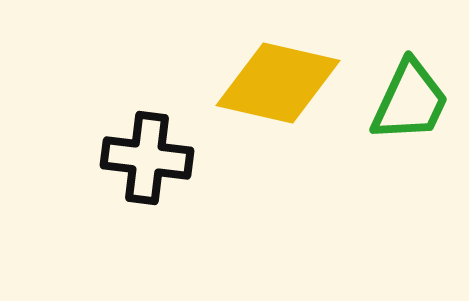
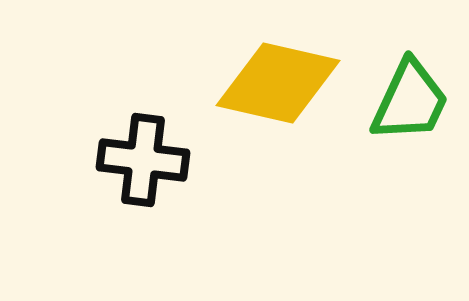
black cross: moved 4 px left, 2 px down
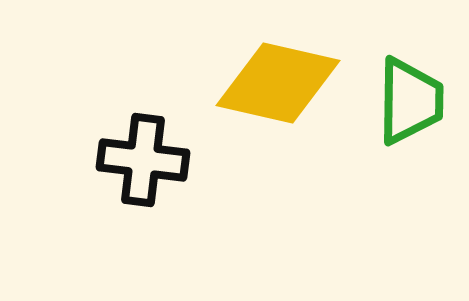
green trapezoid: rotated 24 degrees counterclockwise
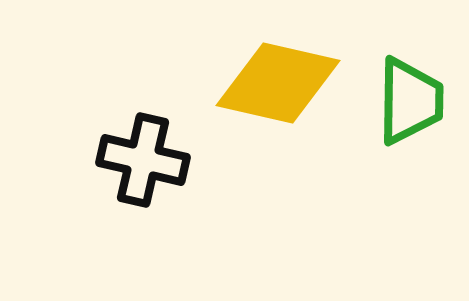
black cross: rotated 6 degrees clockwise
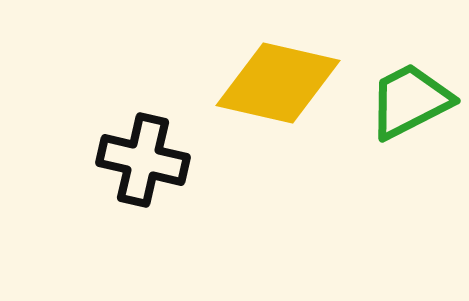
green trapezoid: rotated 118 degrees counterclockwise
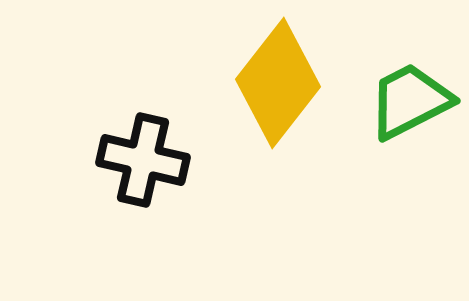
yellow diamond: rotated 65 degrees counterclockwise
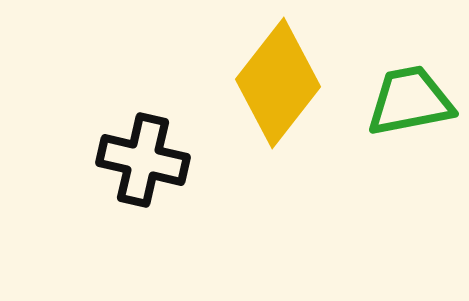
green trapezoid: rotated 16 degrees clockwise
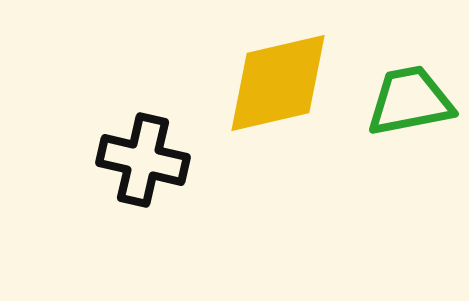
yellow diamond: rotated 39 degrees clockwise
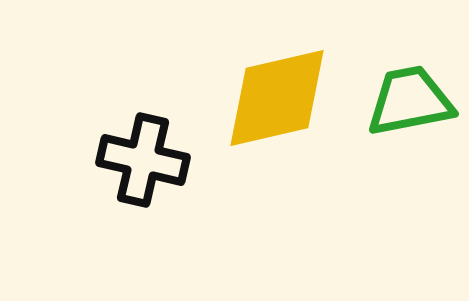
yellow diamond: moved 1 px left, 15 px down
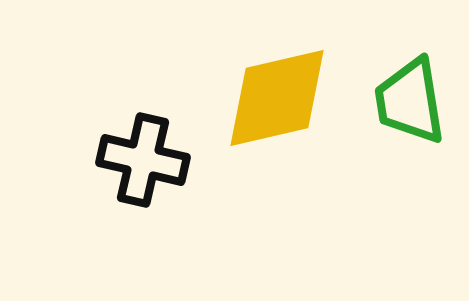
green trapezoid: rotated 88 degrees counterclockwise
